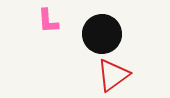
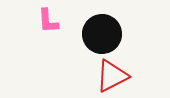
red triangle: moved 1 px left, 1 px down; rotated 9 degrees clockwise
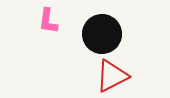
pink L-shape: rotated 12 degrees clockwise
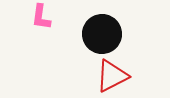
pink L-shape: moved 7 px left, 4 px up
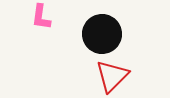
red triangle: rotated 18 degrees counterclockwise
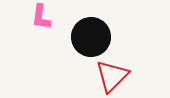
black circle: moved 11 px left, 3 px down
